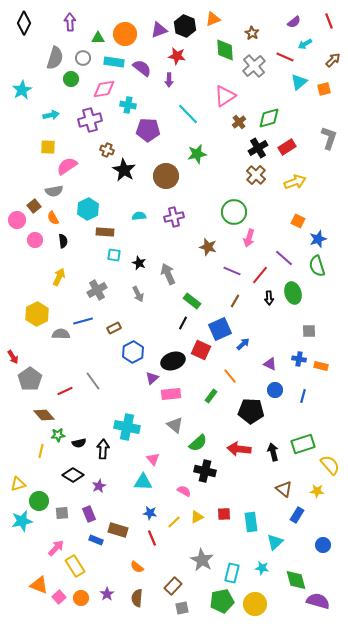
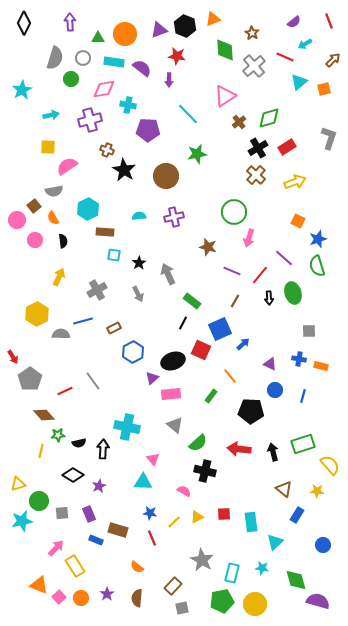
black star at (139, 263): rotated 16 degrees clockwise
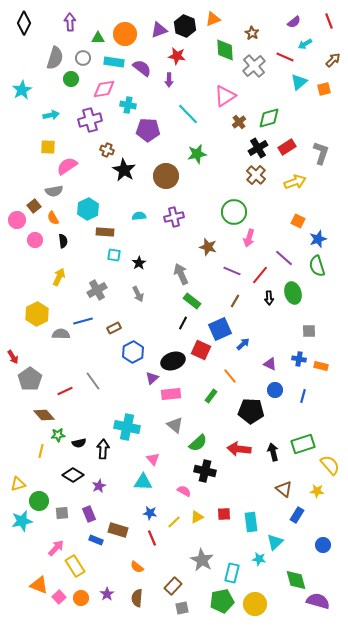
gray L-shape at (329, 138): moved 8 px left, 15 px down
gray arrow at (168, 274): moved 13 px right
cyan star at (262, 568): moved 3 px left, 9 px up
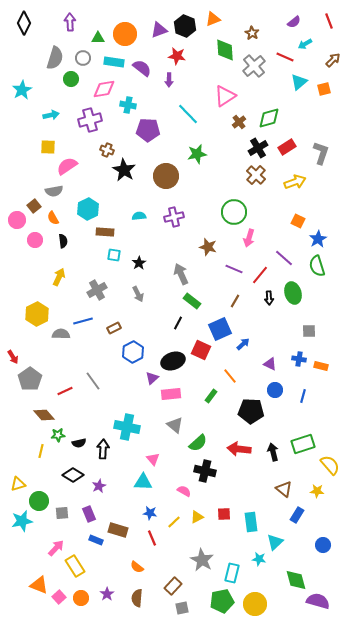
blue star at (318, 239): rotated 12 degrees counterclockwise
purple line at (232, 271): moved 2 px right, 2 px up
black line at (183, 323): moved 5 px left
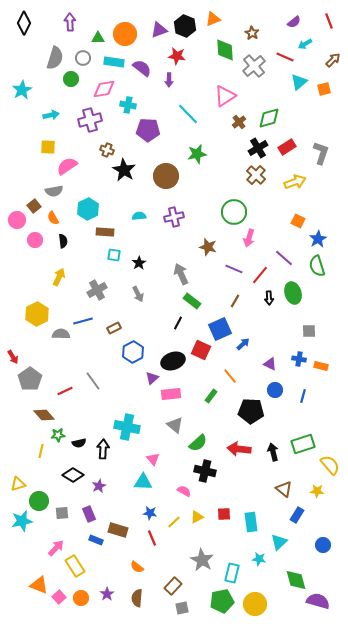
cyan triangle at (275, 542): moved 4 px right
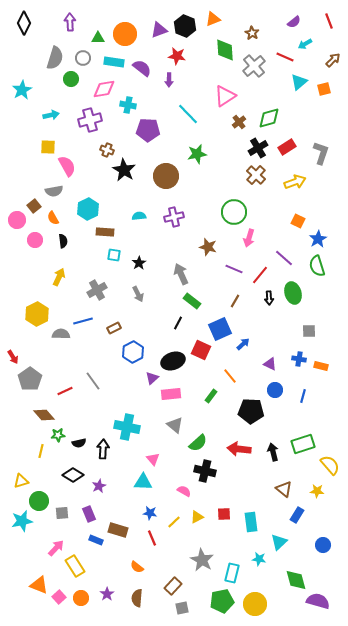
pink semicircle at (67, 166): rotated 95 degrees clockwise
yellow triangle at (18, 484): moved 3 px right, 3 px up
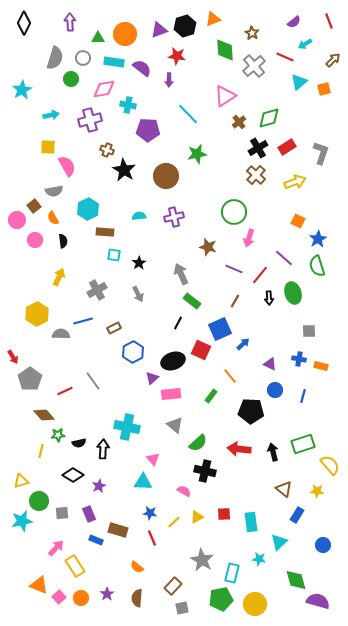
black hexagon at (185, 26): rotated 20 degrees clockwise
green pentagon at (222, 601): moved 1 px left, 2 px up
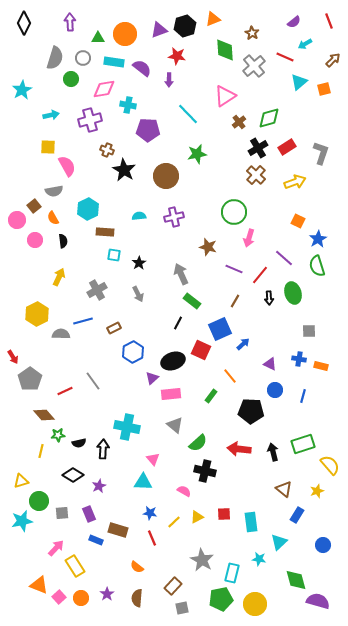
yellow star at (317, 491): rotated 24 degrees counterclockwise
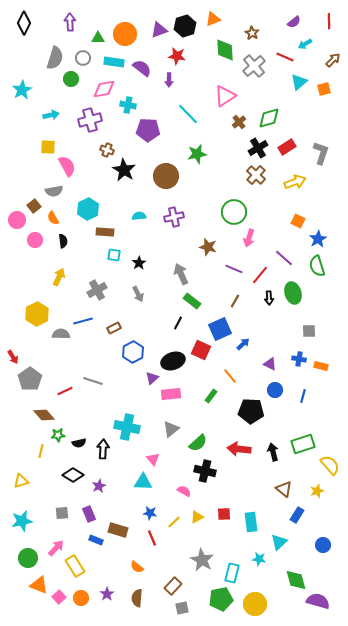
red line at (329, 21): rotated 21 degrees clockwise
gray line at (93, 381): rotated 36 degrees counterclockwise
gray triangle at (175, 425): moved 4 px left, 4 px down; rotated 42 degrees clockwise
green circle at (39, 501): moved 11 px left, 57 px down
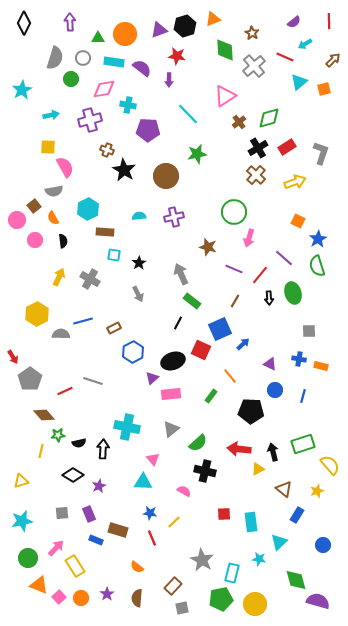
pink semicircle at (67, 166): moved 2 px left, 1 px down
gray cross at (97, 290): moved 7 px left, 11 px up; rotated 30 degrees counterclockwise
yellow triangle at (197, 517): moved 61 px right, 48 px up
